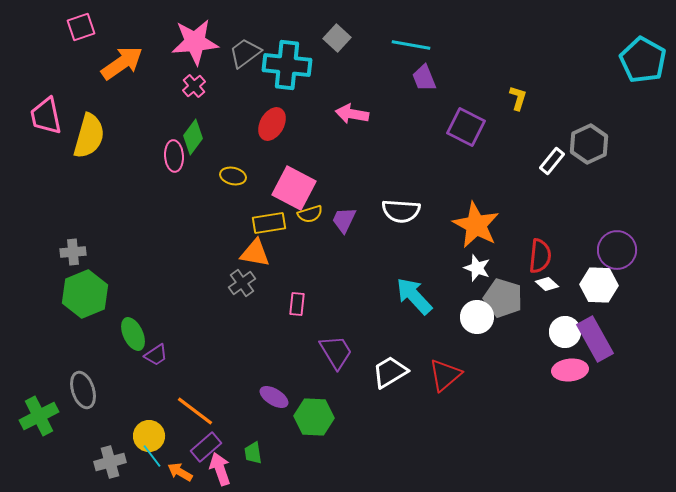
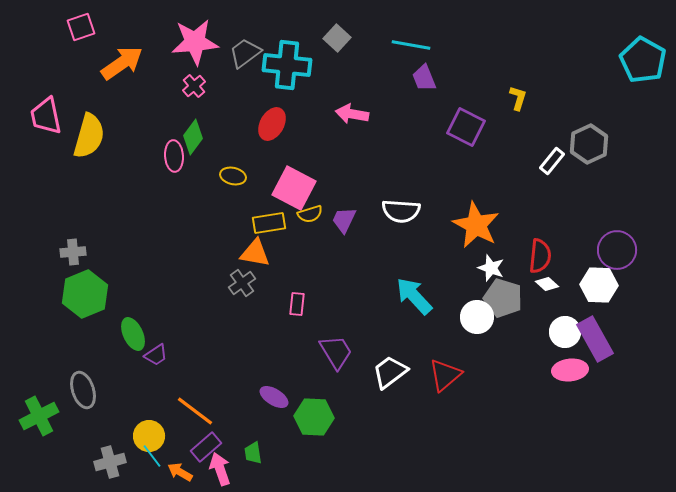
white star at (477, 268): moved 14 px right
white trapezoid at (390, 372): rotated 6 degrees counterclockwise
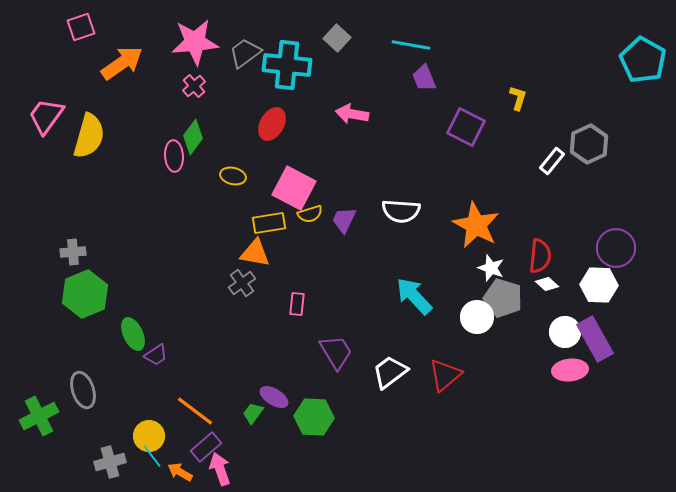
pink trapezoid at (46, 116): rotated 48 degrees clockwise
purple circle at (617, 250): moved 1 px left, 2 px up
green trapezoid at (253, 453): moved 40 px up; rotated 45 degrees clockwise
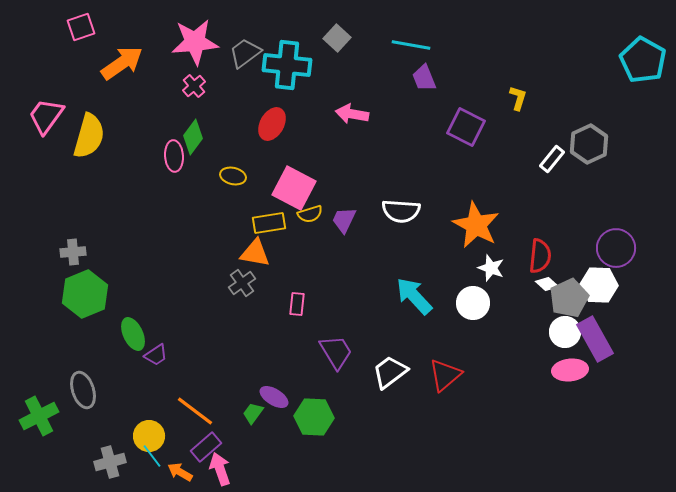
white rectangle at (552, 161): moved 2 px up
gray pentagon at (503, 298): moved 66 px right; rotated 30 degrees clockwise
white circle at (477, 317): moved 4 px left, 14 px up
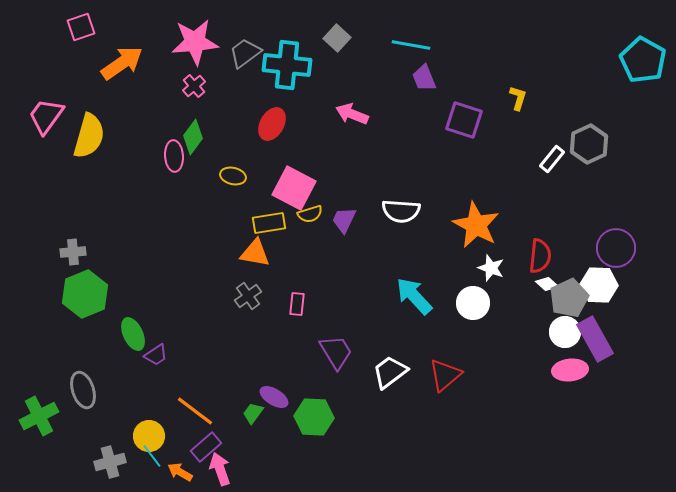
pink arrow at (352, 114): rotated 12 degrees clockwise
purple square at (466, 127): moved 2 px left, 7 px up; rotated 9 degrees counterclockwise
gray cross at (242, 283): moved 6 px right, 13 px down
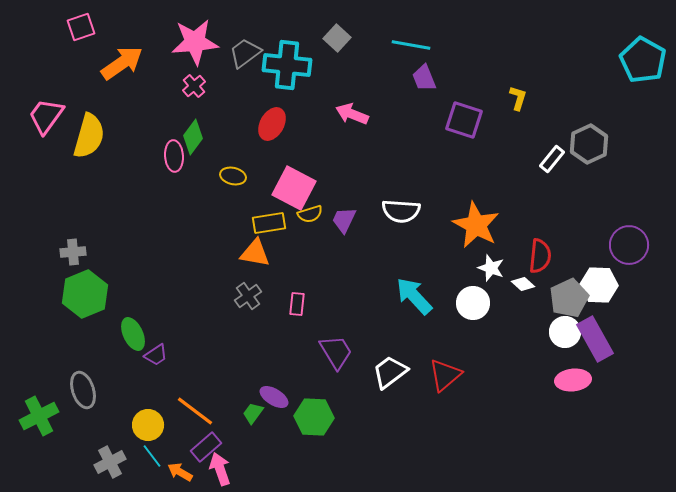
purple circle at (616, 248): moved 13 px right, 3 px up
white diamond at (547, 284): moved 24 px left
pink ellipse at (570, 370): moved 3 px right, 10 px down
yellow circle at (149, 436): moved 1 px left, 11 px up
gray cross at (110, 462): rotated 12 degrees counterclockwise
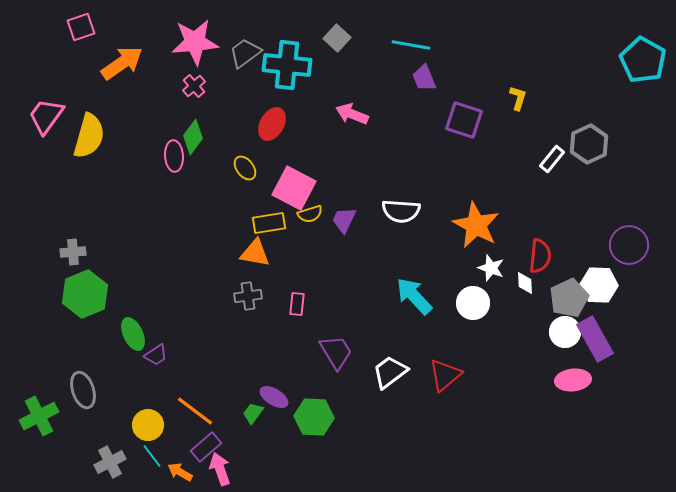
yellow ellipse at (233, 176): moved 12 px right, 8 px up; rotated 40 degrees clockwise
white diamond at (523, 284): moved 2 px right, 1 px up; rotated 45 degrees clockwise
gray cross at (248, 296): rotated 28 degrees clockwise
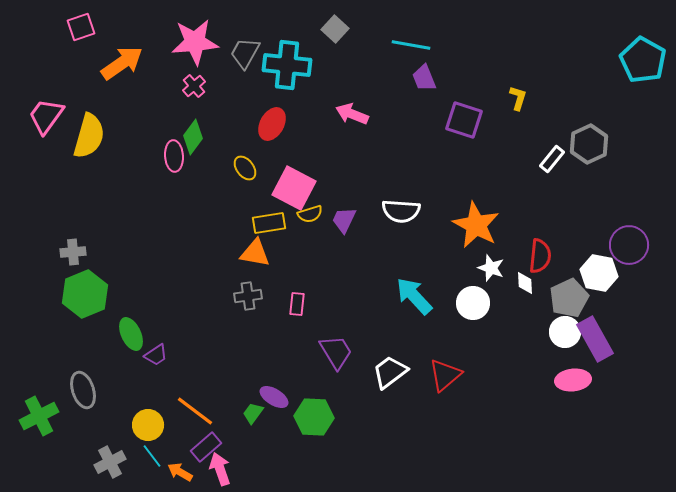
gray square at (337, 38): moved 2 px left, 9 px up
gray trapezoid at (245, 53): rotated 24 degrees counterclockwise
white hexagon at (599, 285): moved 12 px up; rotated 9 degrees clockwise
green ellipse at (133, 334): moved 2 px left
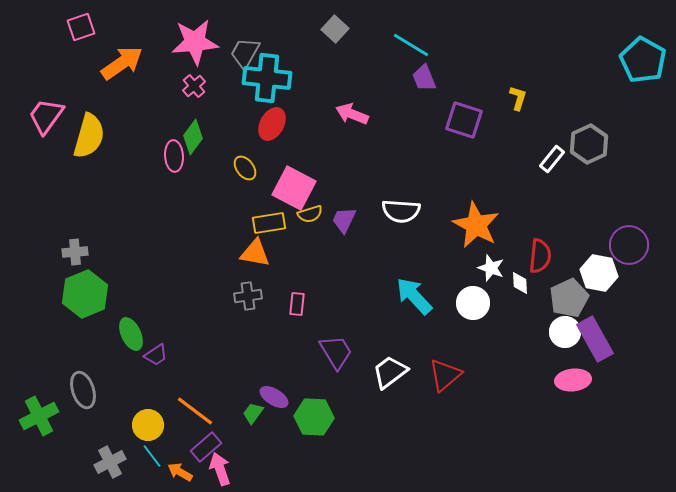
cyan line at (411, 45): rotated 21 degrees clockwise
cyan cross at (287, 65): moved 20 px left, 13 px down
gray cross at (73, 252): moved 2 px right
white diamond at (525, 283): moved 5 px left
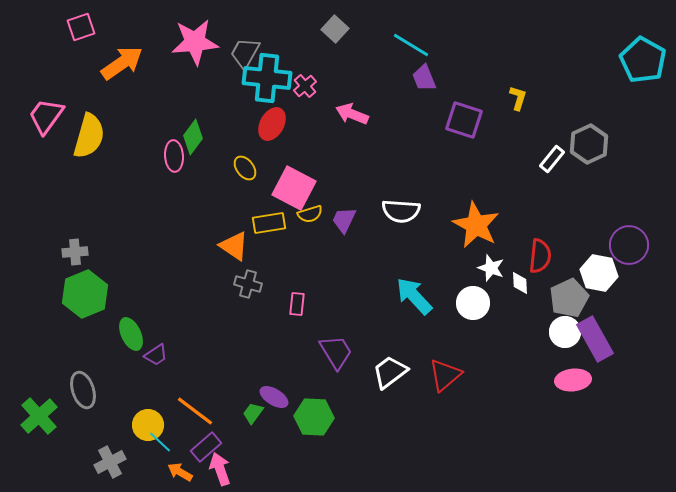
pink cross at (194, 86): moved 111 px right
orange triangle at (255, 253): moved 21 px left, 7 px up; rotated 24 degrees clockwise
gray cross at (248, 296): moved 12 px up; rotated 24 degrees clockwise
green cross at (39, 416): rotated 15 degrees counterclockwise
cyan line at (152, 456): moved 8 px right, 14 px up; rotated 10 degrees counterclockwise
